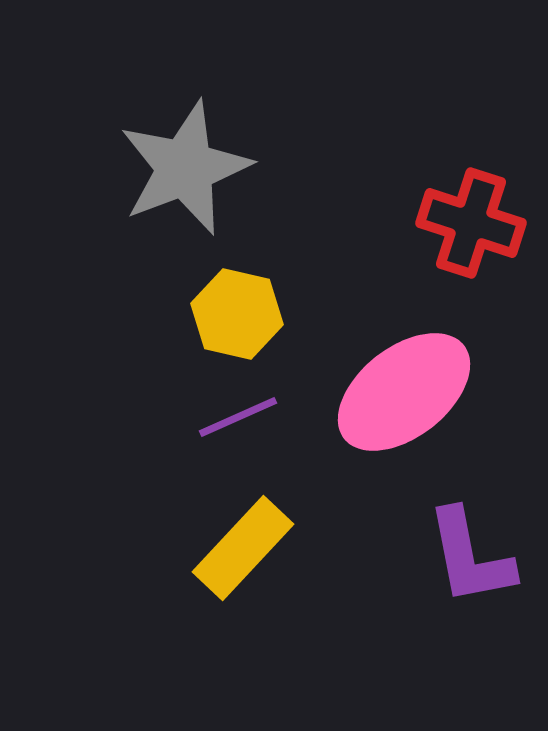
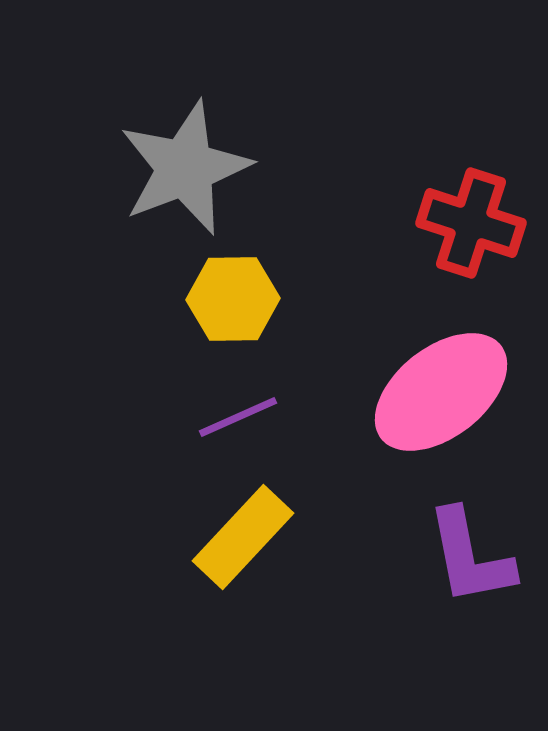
yellow hexagon: moved 4 px left, 15 px up; rotated 14 degrees counterclockwise
pink ellipse: moved 37 px right
yellow rectangle: moved 11 px up
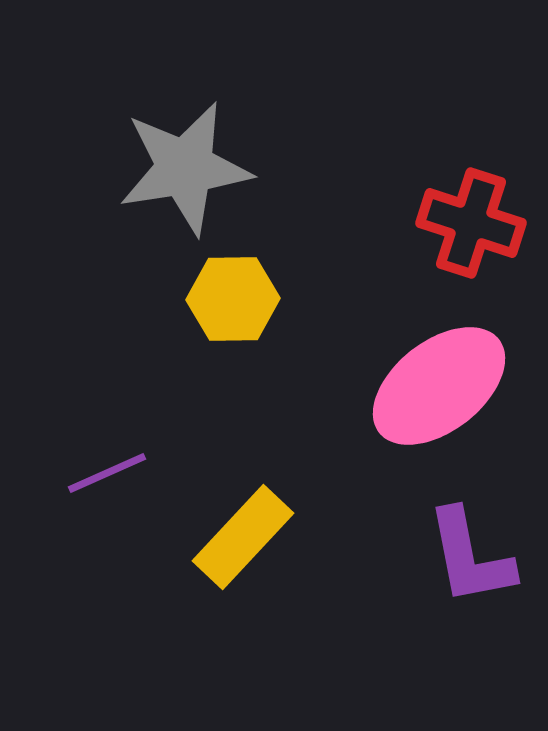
gray star: rotated 12 degrees clockwise
pink ellipse: moved 2 px left, 6 px up
purple line: moved 131 px left, 56 px down
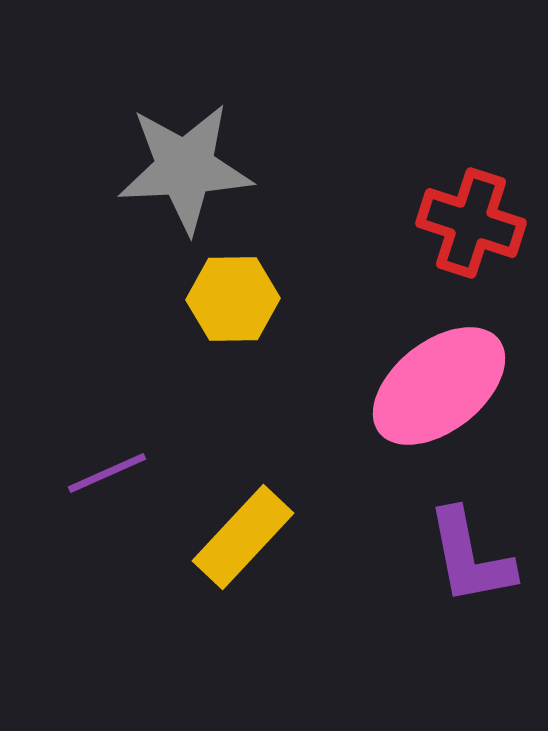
gray star: rotated 6 degrees clockwise
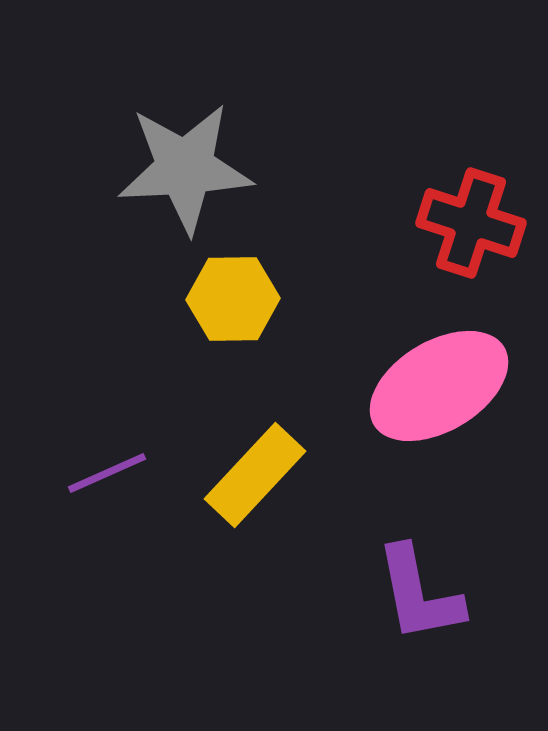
pink ellipse: rotated 7 degrees clockwise
yellow rectangle: moved 12 px right, 62 px up
purple L-shape: moved 51 px left, 37 px down
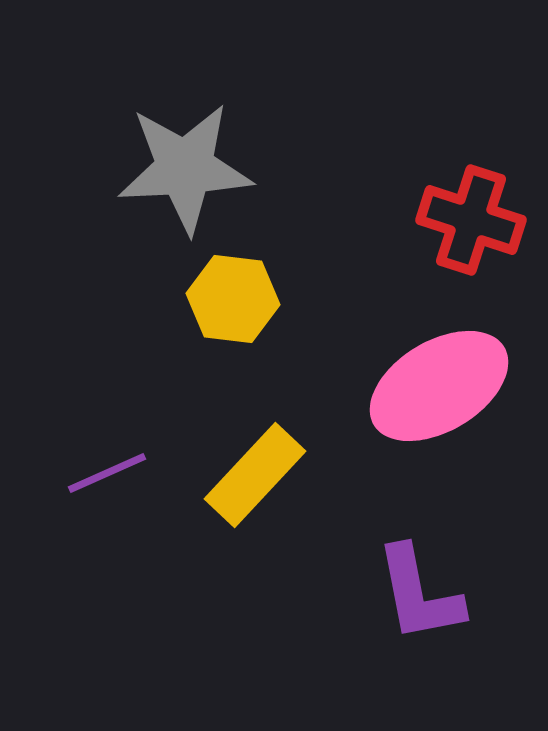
red cross: moved 3 px up
yellow hexagon: rotated 8 degrees clockwise
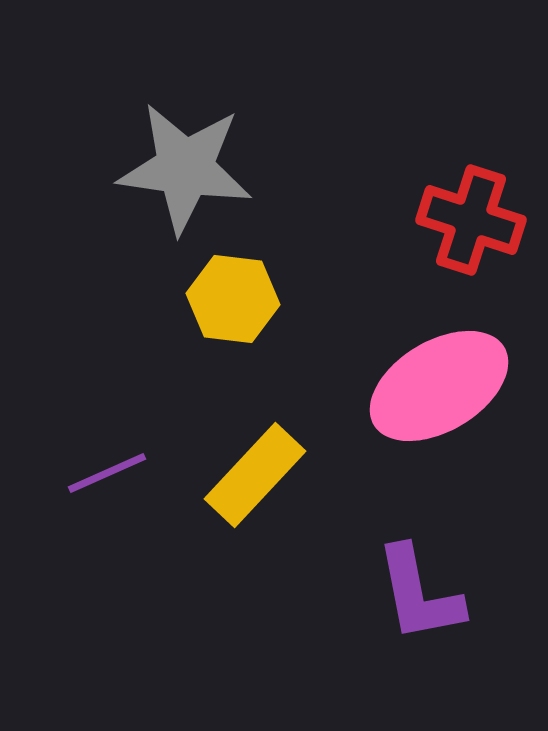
gray star: rotated 11 degrees clockwise
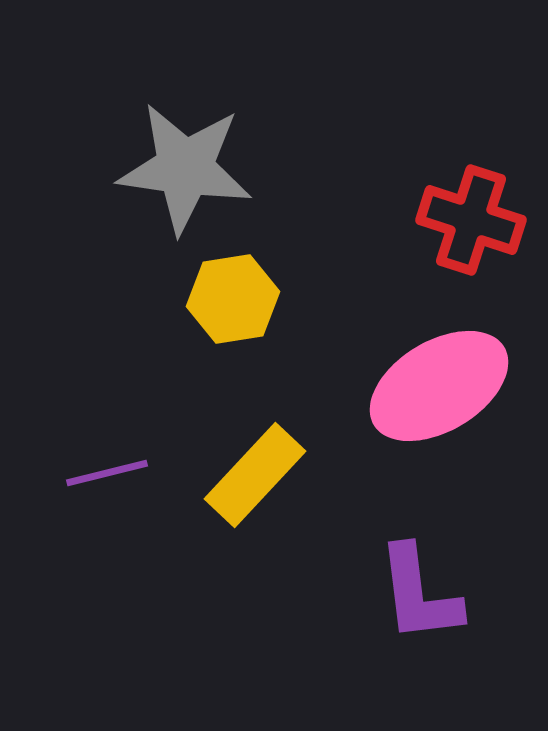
yellow hexagon: rotated 16 degrees counterclockwise
purple line: rotated 10 degrees clockwise
purple L-shape: rotated 4 degrees clockwise
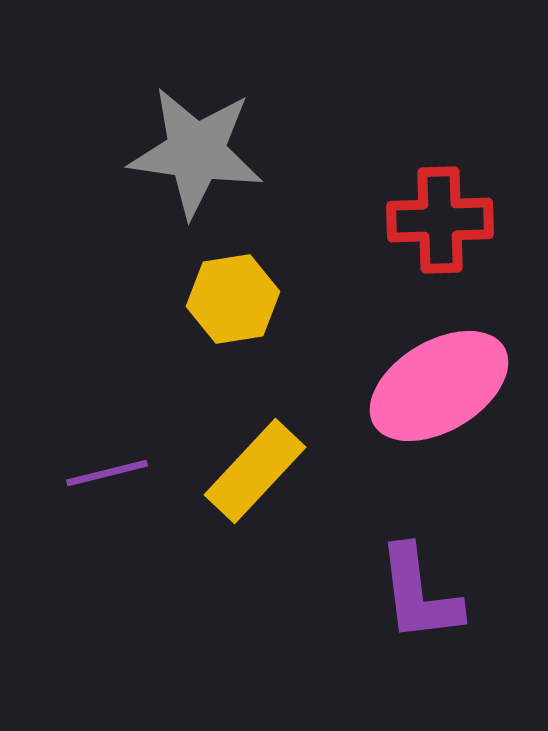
gray star: moved 11 px right, 16 px up
red cross: moved 31 px left; rotated 20 degrees counterclockwise
yellow rectangle: moved 4 px up
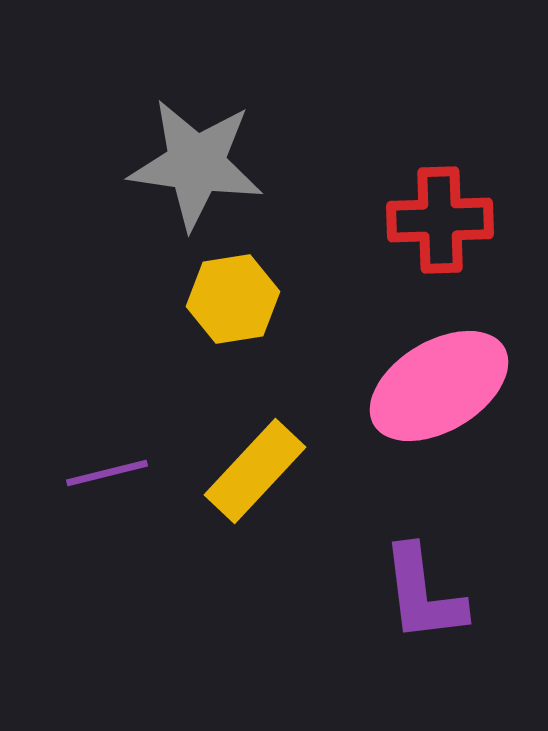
gray star: moved 12 px down
purple L-shape: moved 4 px right
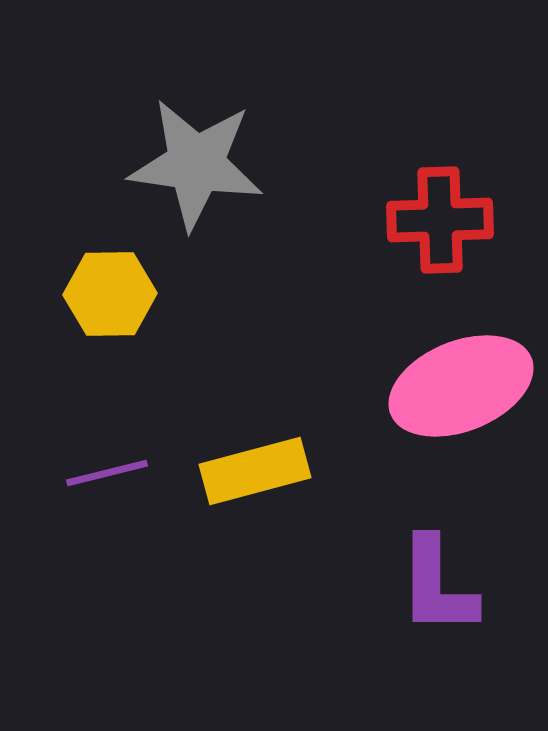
yellow hexagon: moved 123 px left, 5 px up; rotated 8 degrees clockwise
pink ellipse: moved 22 px right; rotated 9 degrees clockwise
yellow rectangle: rotated 32 degrees clockwise
purple L-shape: moved 14 px right, 8 px up; rotated 7 degrees clockwise
